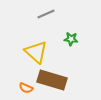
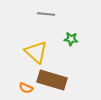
gray line: rotated 30 degrees clockwise
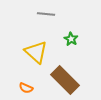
green star: rotated 24 degrees clockwise
brown rectangle: moved 13 px right; rotated 28 degrees clockwise
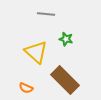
green star: moved 5 px left; rotated 16 degrees counterclockwise
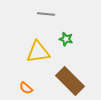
yellow triangle: moved 2 px right; rotated 50 degrees counterclockwise
brown rectangle: moved 5 px right, 1 px down
orange semicircle: rotated 16 degrees clockwise
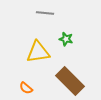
gray line: moved 1 px left, 1 px up
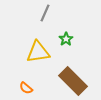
gray line: rotated 72 degrees counterclockwise
green star: rotated 24 degrees clockwise
brown rectangle: moved 3 px right
